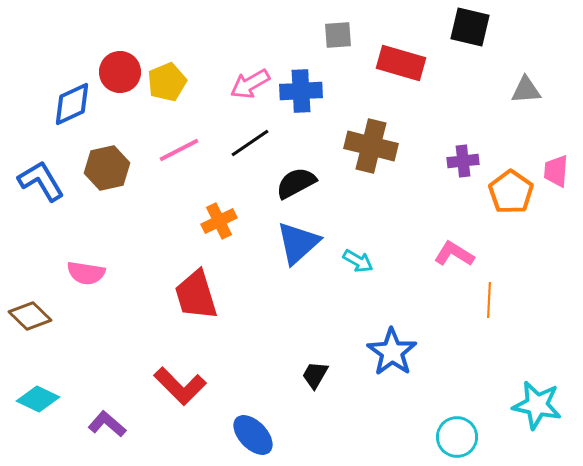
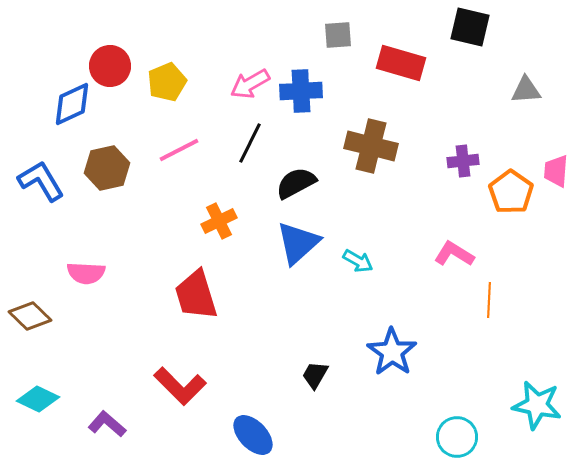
red circle: moved 10 px left, 6 px up
black line: rotated 30 degrees counterclockwise
pink semicircle: rotated 6 degrees counterclockwise
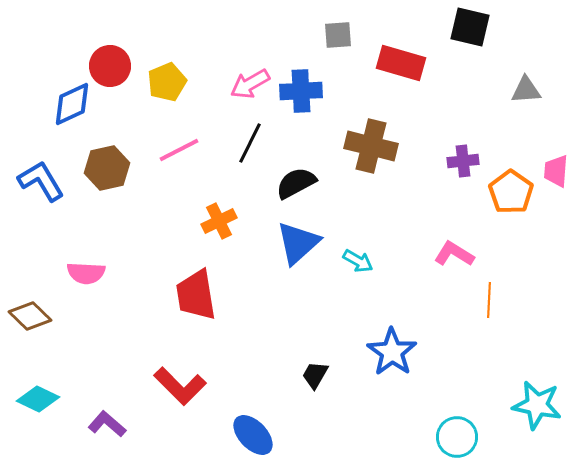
red trapezoid: rotated 8 degrees clockwise
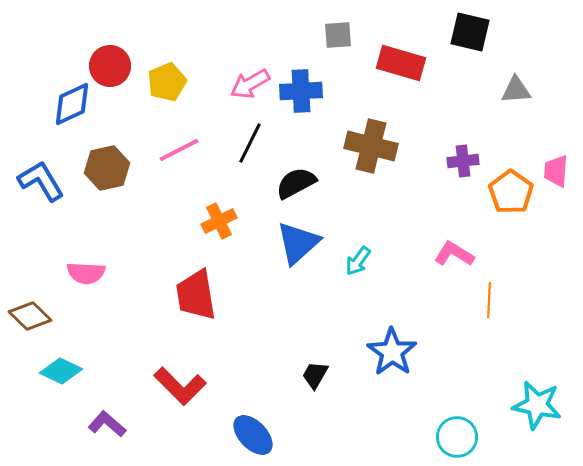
black square: moved 5 px down
gray triangle: moved 10 px left
cyan arrow: rotated 96 degrees clockwise
cyan diamond: moved 23 px right, 28 px up
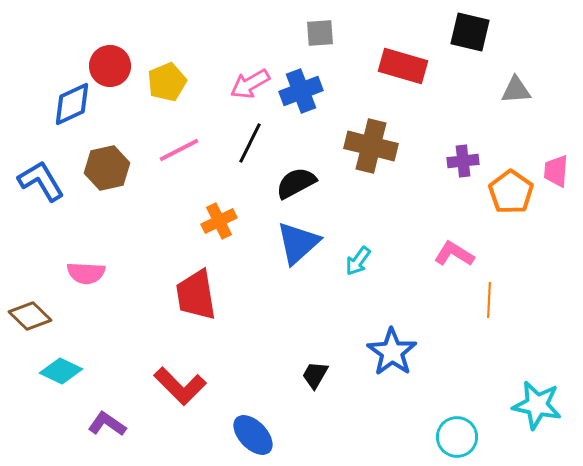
gray square: moved 18 px left, 2 px up
red rectangle: moved 2 px right, 3 px down
blue cross: rotated 18 degrees counterclockwise
purple L-shape: rotated 6 degrees counterclockwise
